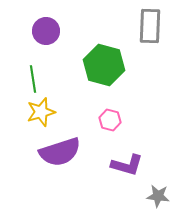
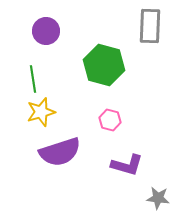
gray star: moved 2 px down
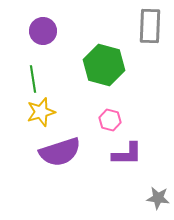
purple circle: moved 3 px left
purple L-shape: moved 11 px up; rotated 16 degrees counterclockwise
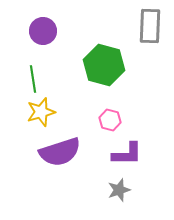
gray star: moved 39 px left, 8 px up; rotated 25 degrees counterclockwise
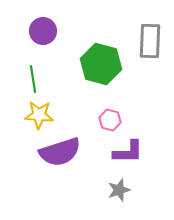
gray rectangle: moved 15 px down
green hexagon: moved 3 px left, 1 px up
yellow star: moved 2 px left, 3 px down; rotated 20 degrees clockwise
purple L-shape: moved 1 px right, 2 px up
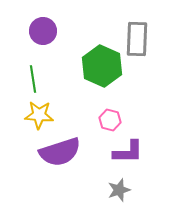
gray rectangle: moved 13 px left, 2 px up
green hexagon: moved 1 px right, 2 px down; rotated 9 degrees clockwise
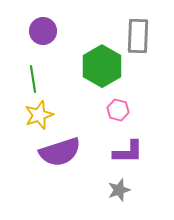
gray rectangle: moved 1 px right, 3 px up
green hexagon: rotated 6 degrees clockwise
yellow star: rotated 24 degrees counterclockwise
pink hexagon: moved 8 px right, 10 px up
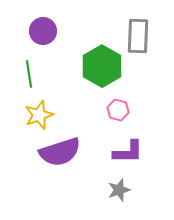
green line: moved 4 px left, 5 px up
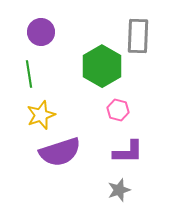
purple circle: moved 2 px left, 1 px down
yellow star: moved 2 px right
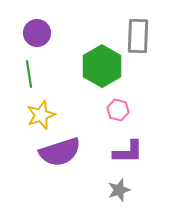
purple circle: moved 4 px left, 1 px down
